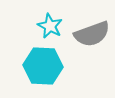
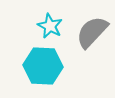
gray semicircle: moved 2 px up; rotated 153 degrees clockwise
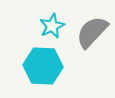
cyan star: moved 2 px right; rotated 20 degrees clockwise
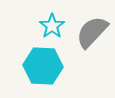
cyan star: rotated 10 degrees counterclockwise
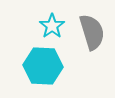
gray semicircle: rotated 120 degrees clockwise
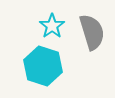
cyan hexagon: rotated 15 degrees clockwise
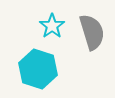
cyan hexagon: moved 5 px left, 3 px down
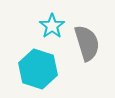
gray semicircle: moved 5 px left, 11 px down
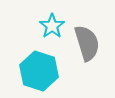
cyan hexagon: moved 1 px right, 2 px down
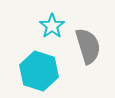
gray semicircle: moved 1 px right, 3 px down
